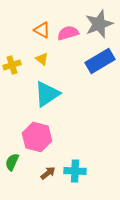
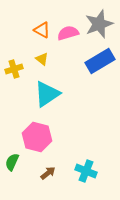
yellow cross: moved 2 px right, 4 px down
cyan cross: moved 11 px right; rotated 20 degrees clockwise
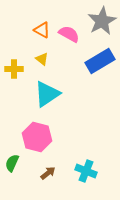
gray star: moved 3 px right, 3 px up; rotated 8 degrees counterclockwise
pink semicircle: moved 1 px right, 1 px down; rotated 45 degrees clockwise
yellow cross: rotated 18 degrees clockwise
green semicircle: moved 1 px down
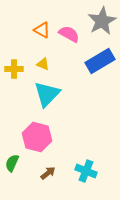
yellow triangle: moved 1 px right, 5 px down; rotated 16 degrees counterclockwise
cyan triangle: rotated 12 degrees counterclockwise
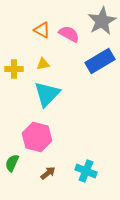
yellow triangle: rotated 32 degrees counterclockwise
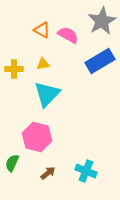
pink semicircle: moved 1 px left, 1 px down
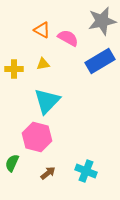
gray star: rotated 16 degrees clockwise
pink semicircle: moved 3 px down
cyan triangle: moved 7 px down
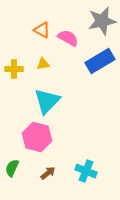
green semicircle: moved 5 px down
